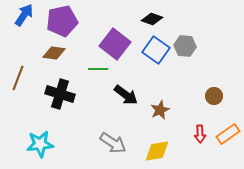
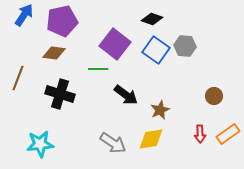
yellow diamond: moved 6 px left, 12 px up
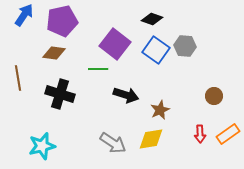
brown line: rotated 30 degrees counterclockwise
black arrow: rotated 20 degrees counterclockwise
cyan star: moved 2 px right, 2 px down; rotated 8 degrees counterclockwise
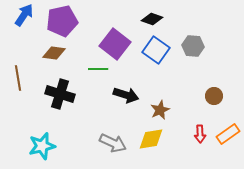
gray hexagon: moved 8 px right
gray arrow: rotated 8 degrees counterclockwise
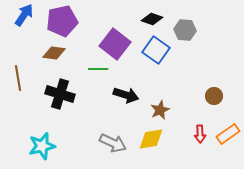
gray hexagon: moved 8 px left, 16 px up
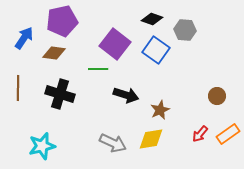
blue arrow: moved 23 px down
brown line: moved 10 px down; rotated 10 degrees clockwise
brown circle: moved 3 px right
red arrow: rotated 42 degrees clockwise
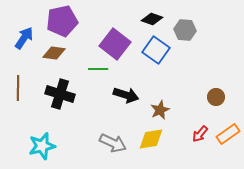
brown circle: moved 1 px left, 1 px down
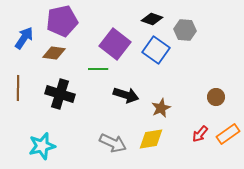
brown star: moved 1 px right, 2 px up
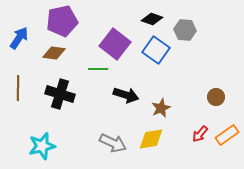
blue arrow: moved 5 px left
orange rectangle: moved 1 px left, 1 px down
